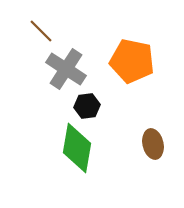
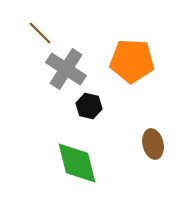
brown line: moved 1 px left, 2 px down
orange pentagon: rotated 9 degrees counterclockwise
black hexagon: moved 2 px right; rotated 20 degrees clockwise
green diamond: moved 15 px down; rotated 24 degrees counterclockwise
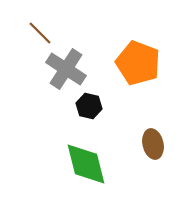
orange pentagon: moved 6 px right, 2 px down; rotated 18 degrees clockwise
green diamond: moved 9 px right, 1 px down
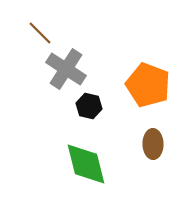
orange pentagon: moved 10 px right, 22 px down
brown ellipse: rotated 12 degrees clockwise
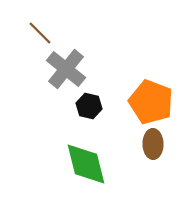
gray cross: rotated 6 degrees clockwise
orange pentagon: moved 3 px right, 17 px down
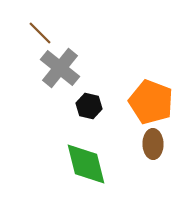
gray cross: moved 6 px left, 1 px up
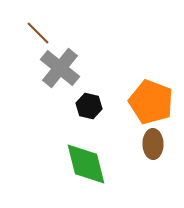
brown line: moved 2 px left
